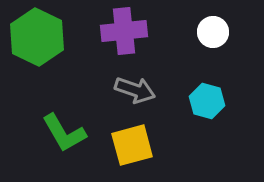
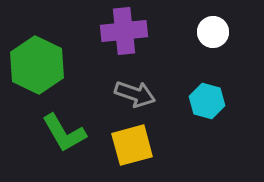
green hexagon: moved 28 px down
gray arrow: moved 4 px down
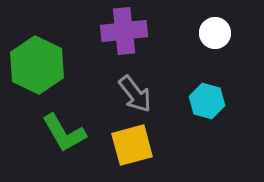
white circle: moved 2 px right, 1 px down
gray arrow: rotated 33 degrees clockwise
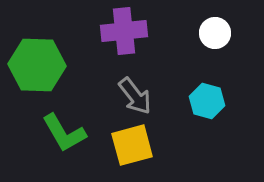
green hexagon: rotated 24 degrees counterclockwise
gray arrow: moved 2 px down
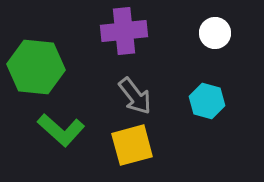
green hexagon: moved 1 px left, 2 px down; rotated 4 degrees clockwise
green L-shape: moved 3 px left, 3 px up; rotated 18 degrees counterclockwise
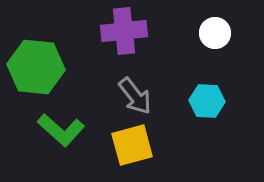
cyan hexagon: rotated 12 degrees counterclockwise
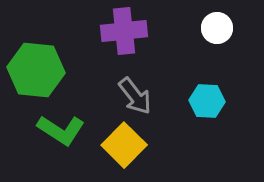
white circle: moved 2 px right, 5 px up
green hexagon: moved 3 px down
green L-shape: rotated 9 degrees counterclockwise
yellow square: moved 8 px left; rotated 30 degrees counterclockwise
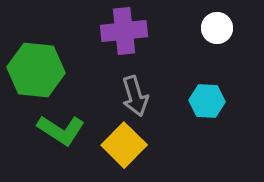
gray arrow: rotated 21 degrees clockwise
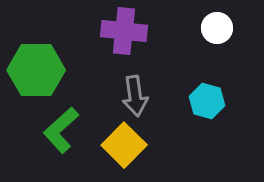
purple cross: rotated 12 degrees clockwise
green hexagon: rotated 6 degrees counterclockwise
gray arrow: rotated 9 degrees clockwise
cyan hexagon: rotated 12 degrees clockwise
green L-shape: rotated 105 degrees clockwise
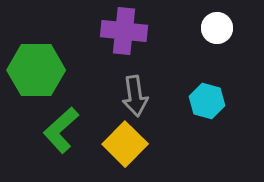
yellow square: moved 1 px right, 1 px up
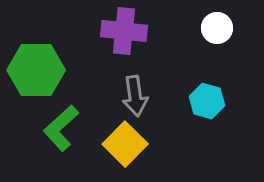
green L-shape: moved 2 px up
